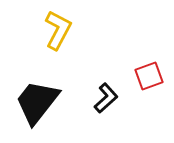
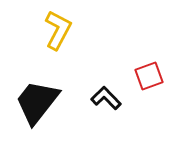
black L-shape: rotated 92 degrees counterclockwise
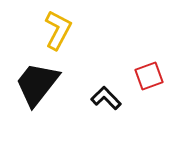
black trapezoid: moved 18 px up
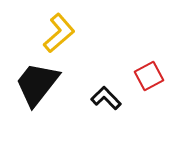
yellow L-shape: moved 1 px right, 3 px down; rotated 21 degrees clockwise
red square: rotated 8 degrees counterclockwise
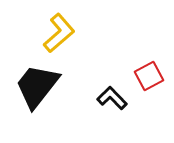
black trapezoid: moved 2 px down
black L-shape: moved 6 px right
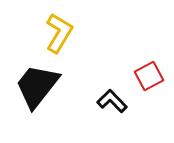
yellow L-shape: rotated 18 degrees counterclockwise
black L-shape: moved 3 px down
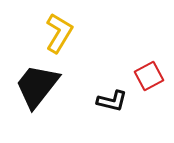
black L-shape: rotated 148 degrees clockwise
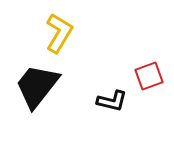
red square: rotated 8 degrees clockwise
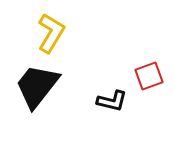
yellow L-shape: moved 8 px left
